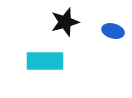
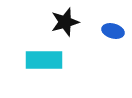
cyan rectangle: moved 1 px left, 1 px up
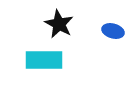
black star: moved 6 px left, 2 px down; rotated 28 degrees counterclockwise
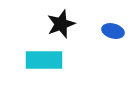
black star: moved 2 px right; rotated 24 degrees clockwise
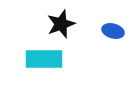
cyan rectangle: moved 1 px up
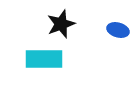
blue ellipse: moved 5 px right, 1 px up
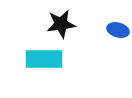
black star: rotated 12 degrees clockwise
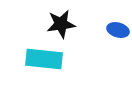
cyan rectangle: rotated 6 degrees clockwise
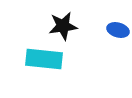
black star: moved 2 px right, 2 px down
